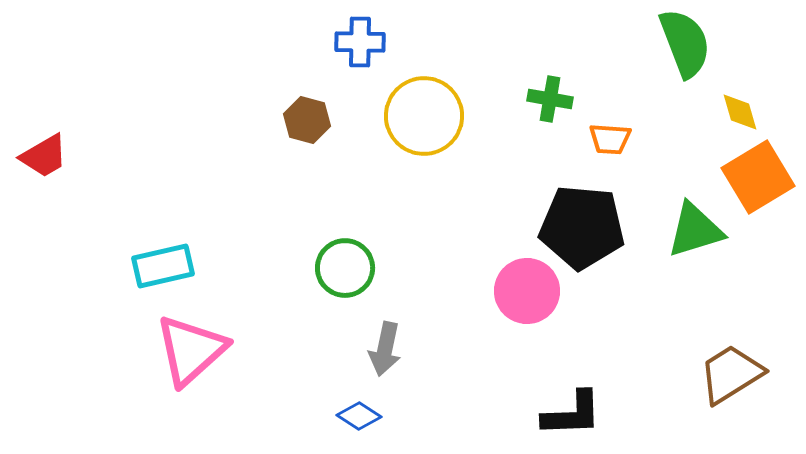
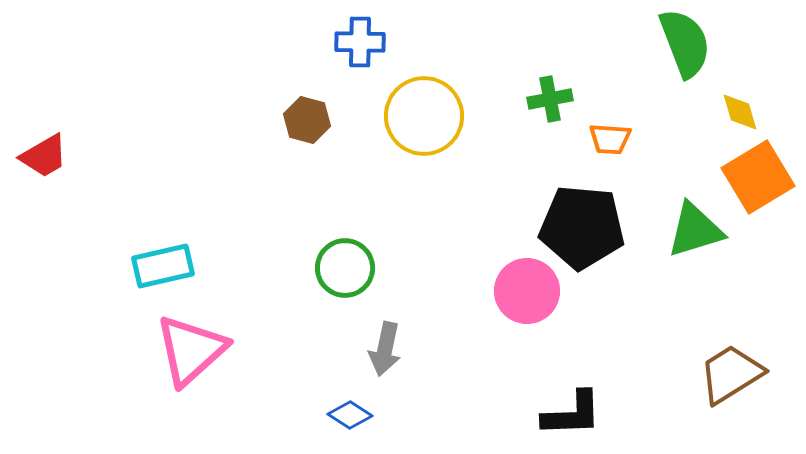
green cross: rotated 21 degrees counterclockwise
blue diamond: moved 9 px left, 1 px up
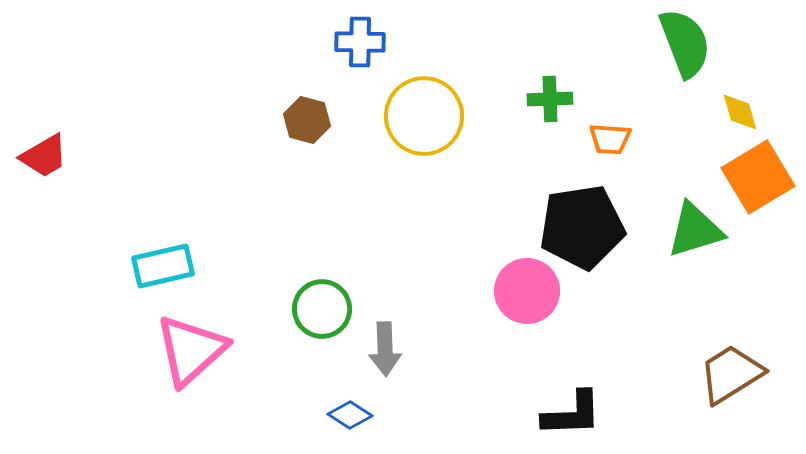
green cross: rotated 9 degrees clockwise
black pentagon: rotated 14 degrees counterclockwise
green circle: moved 23 px left, 41 px down
gray arrow: rotated 14 degrees counterclockwise
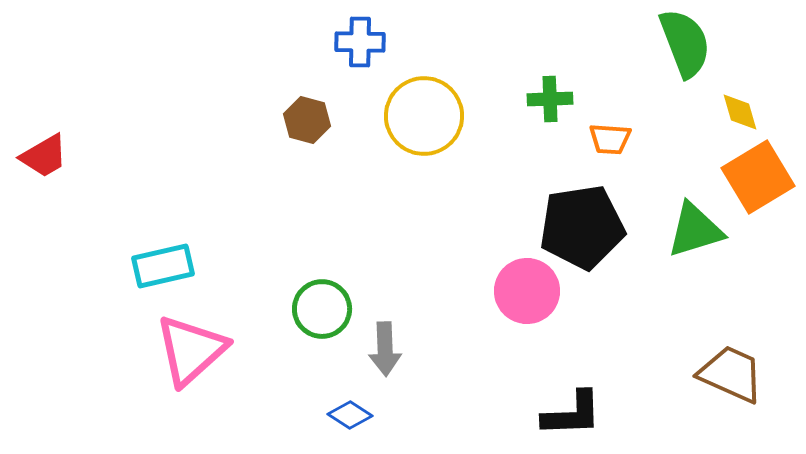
brown trapezoid: rotated 56 degrees clockwise
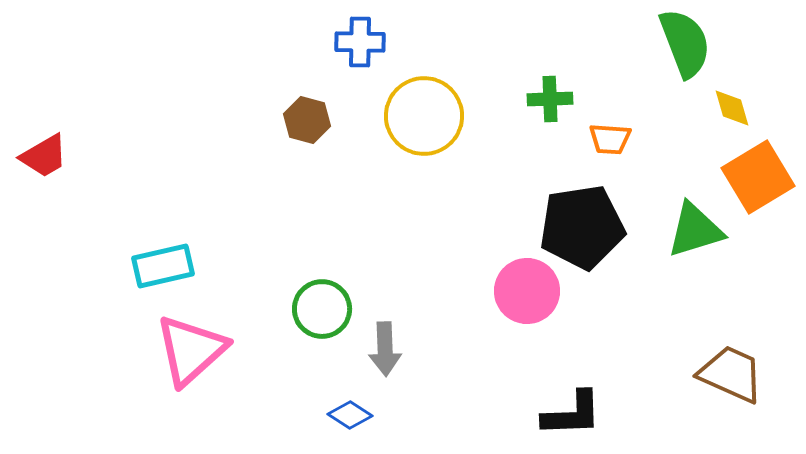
yellow diamond: moved 8 px left, 4 px up
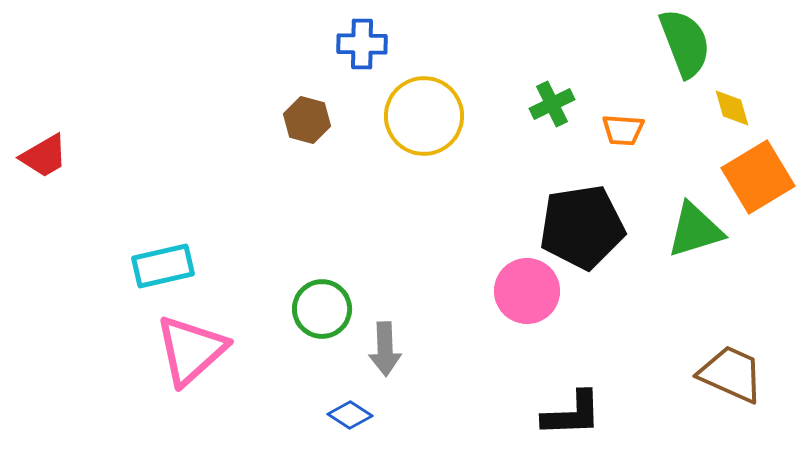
blue cross: moved 2 px right, 2 px down
green cross: moved 2 px right, 5 px down; rotated 24 degrees counterclockwise
orange trapezoid: moved 13 px right, 9 px up
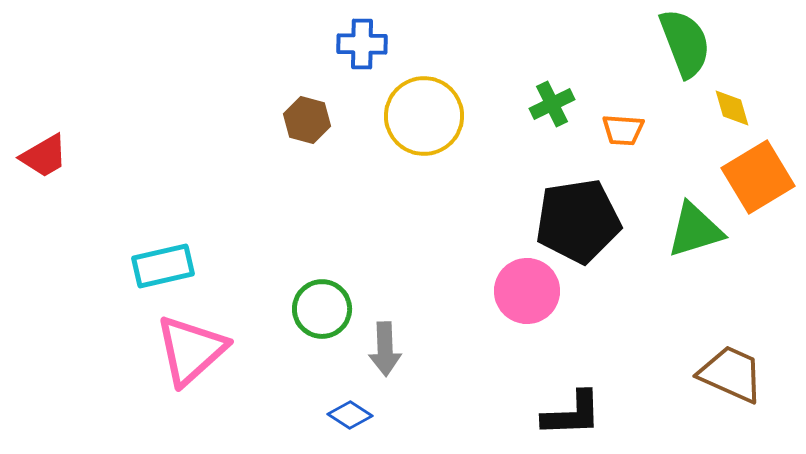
black pentagon: moved 4 px left, 6 px up
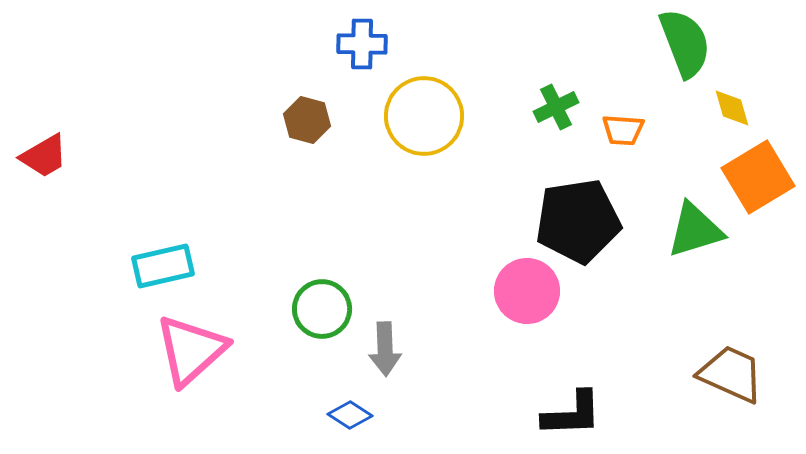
green cross: moved 4 px right, 3 px down
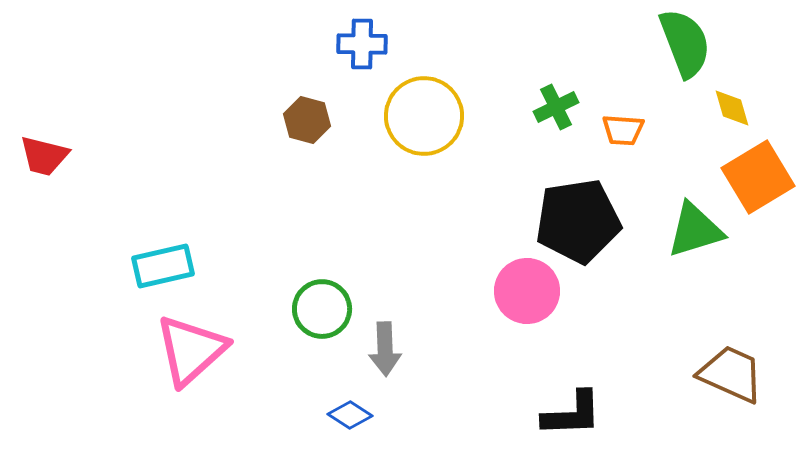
red trapezoid: rotated 44 degrees clockwise
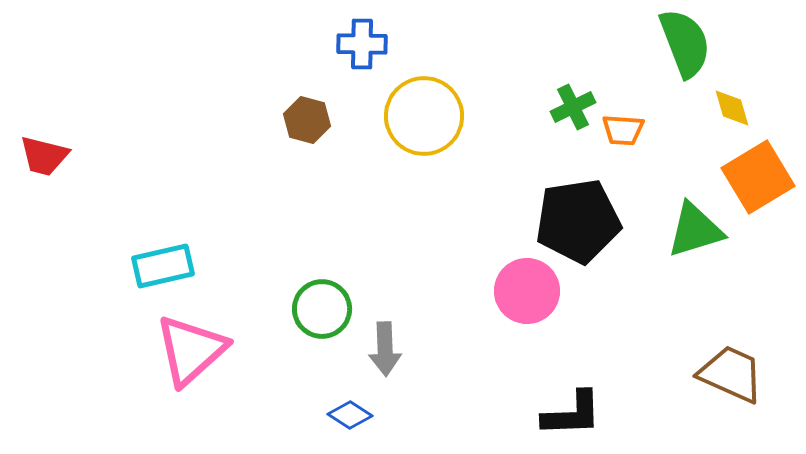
green cross: moved 17 px right
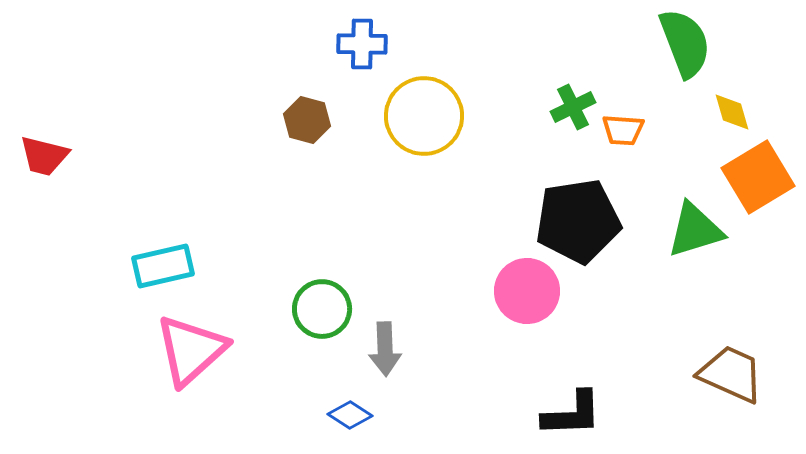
yellow diamond: moved 4 px down
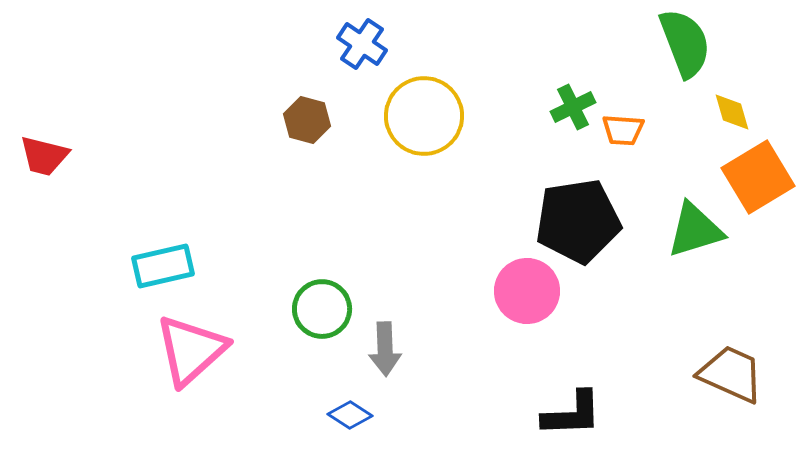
blue cross: rotated 33 degrees clockwise
